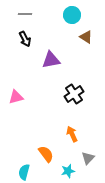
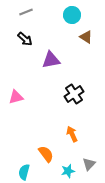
gray line: moved 1 px right, 2 px up; rotated 24 degrees counterclockwise
black arrow: rotated 21 degrees counterclockwise
gray triangle: moved 1 px right, 6 px down
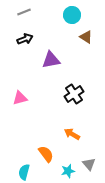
gray line: moved 2 px left
black arrow: rotated 63 degrees counterclockwise
pink triangle: moved 4 px right, 1 px down
orange arrow: rotated 35 degrees counterclockwise
gray triangle: rotated 24 degrees counterclockwise
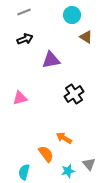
orange arrow: moved 8 px left, 4 px down
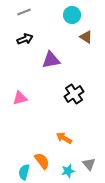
orange semicircle: moved 4 px left, 7 px down
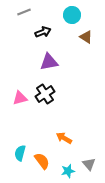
black arrow: moved 18 px right, 7 px up
purple triangle: moved 2 px left, 2 px down
black cross: moved 29 px left
cyan semicircle: moved 4 px left, 19 px up
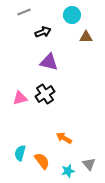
brown triangle: rotated 32 degrees counterclockwise
purple triangle: rotated 24 degrees clockwise
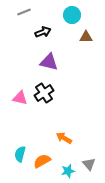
black cross: moved 1 px left, 1 px up
pink triangle: rotated 28 degrees clockwise
cyan semicircle: moved 1 px down
orange semicircle: rotated 84 degrees counterclockwise
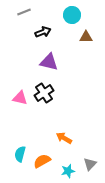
gray triangle: moved 1 px right; rotated 24 degrees clockwise
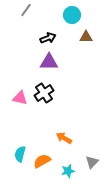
gray line: moved 2 px right, 2 px up; rotated 32 degrees counterclockwise
black arrow: moved 5 px right, 6 px down
purple triangle: rotated 12 degrees counterclockwise
gray triangle: moved 2 px right, 2 px up
